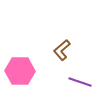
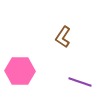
brown L-shape: moved 1 px right, 13 px up; rotated 15 degrees counterclockwise
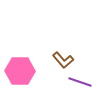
brown L-shape: moved 23 px down; rotated 75 degrees counterclockwise
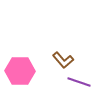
purple line: moved 1 px left
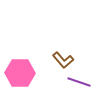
pink hexagon: moved 2 px down
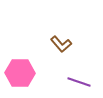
brown L-shape: moved 2 px left, 16 px up
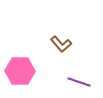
pink hexagon: moved 2 px up
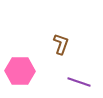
brown L-shape: rotated 120 degrees counterclockwise
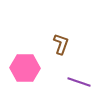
pink hexagon: moved 5 px right, 3 px up
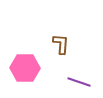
brown L-shape: rotated 15 degrees counterclockwise
